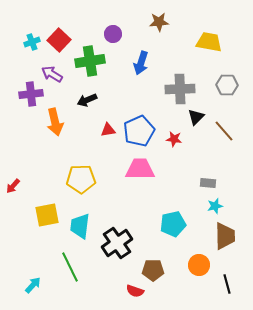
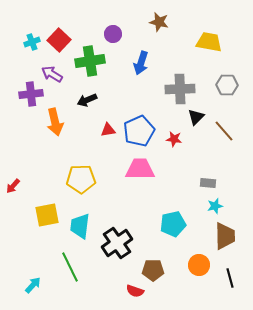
brown star: rotated 18 degrees clockwise
black line: moved 3 px right, 6 px up
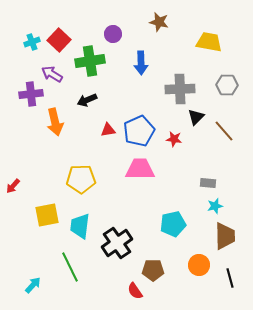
blue arrow: rotated 20 degrees counterclockwise
red semicircle: rotated 36 degrees clockwise
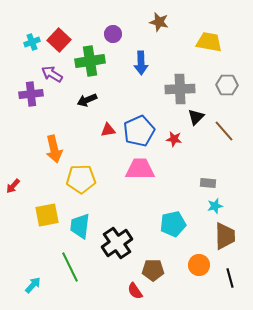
orange arrow: moved 1 px left, 27 px down
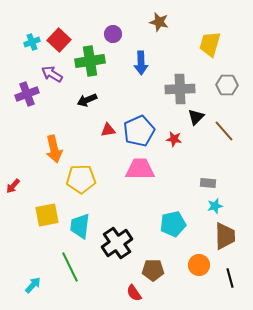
yellow trapezoid: moved 1 px right, 2 px down; rotated 84 degrees counterclockwise
purple cross: moved 4 px left; rotated 15 degrees counterclockwise
red semicircle: moved 1 px left, 2 px down
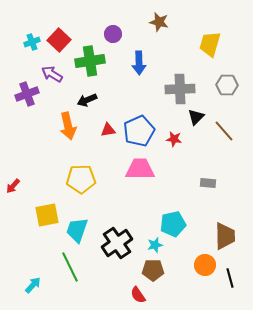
blue arrow: moved 2 px left
orange arrow: moved 14 px right, 23 px up
cyan star: moved 60 px left, 39 px down
cyan trapezoid: moved 3 px left, 4 px down; rotated 12 degrees clockwise
orange circle: moved 6 px right
red semicircle: moved 4 px right, 2 px down
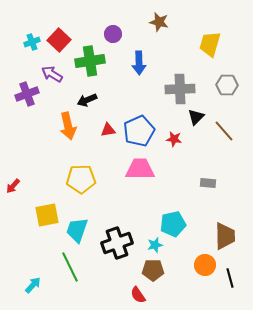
black cross: rotated 16 degrees clockwise
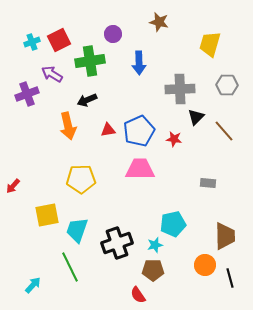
red square: rotated 20 degrees clockwise
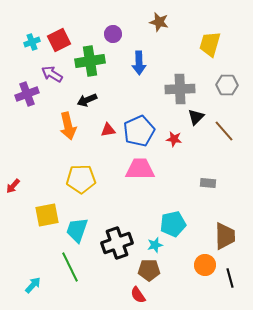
brown pentagon: moved 4 px left
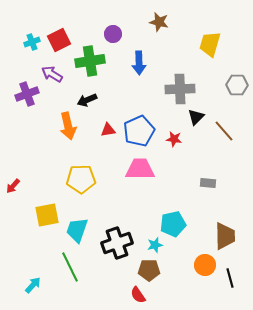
gray hexagon: moved 10 px right
